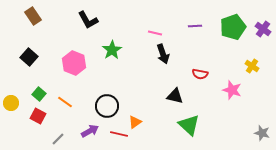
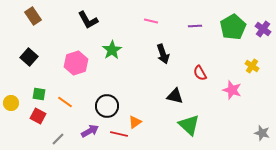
green pentagon: rotated 10 degrees counterclockwise
pink line: moved 4 px left, 12 px up
pink hexagon: moved 2 px right; rotated 20 degrees clockwise
red semicircle: moved 1 px up; rotated 49 degrees clockwise
green square: rotated 32 degrees counterclockwise
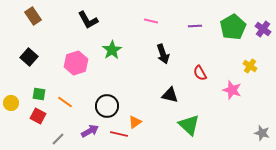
yellow cross: moved 2 px left
black triangle: moved 5 px left, 1 px up
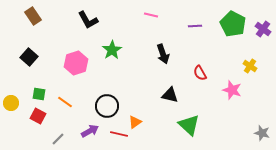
pink line: moved 6 px up
green pentagon: moved 3 px up; rotated 15 degrees counterclockwise
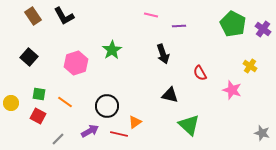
black L-shape: moved 24 px left, 4 px up
purple line: moved 16 px left
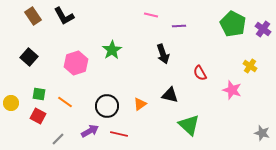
orange triangle: moved 5 px right, 18 px up
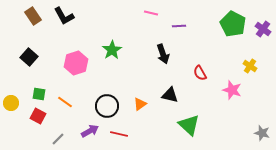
pink line: moved 2 px up
